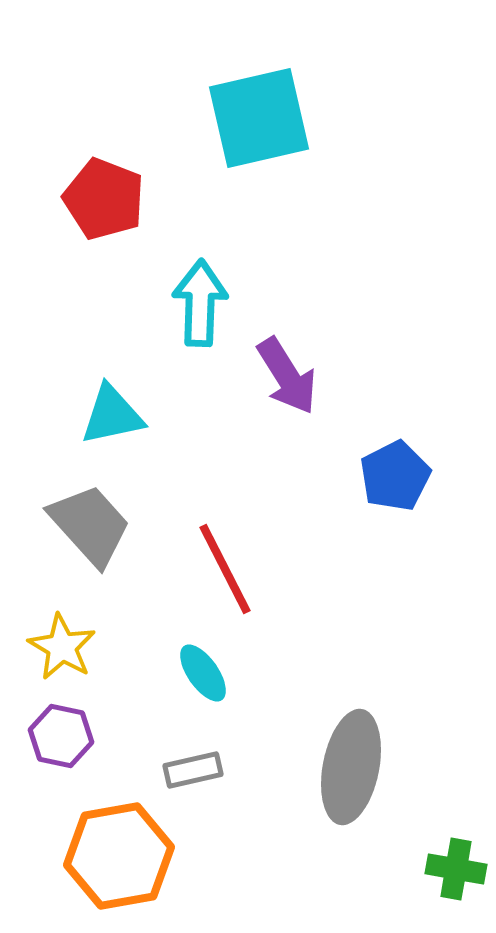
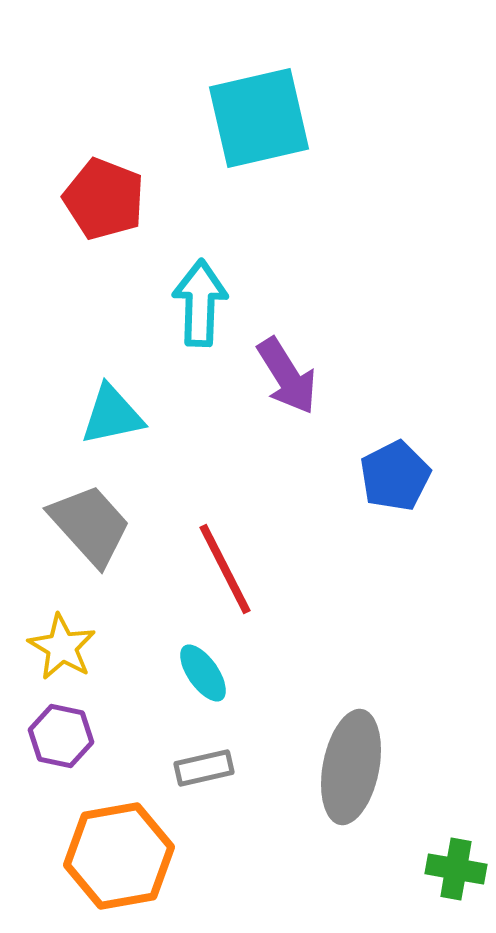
gray rectangle: moved 11 px right, 2 px up
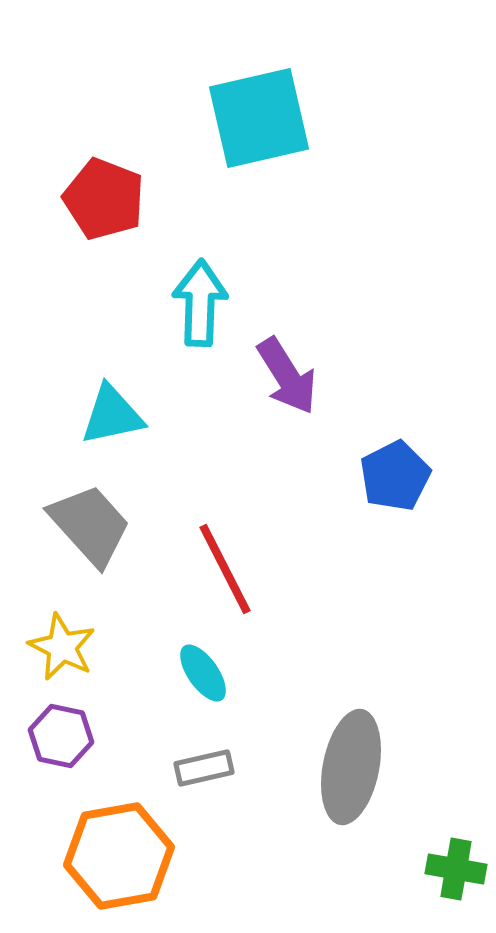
yellow star: rotated 4 degrees counterclockwise
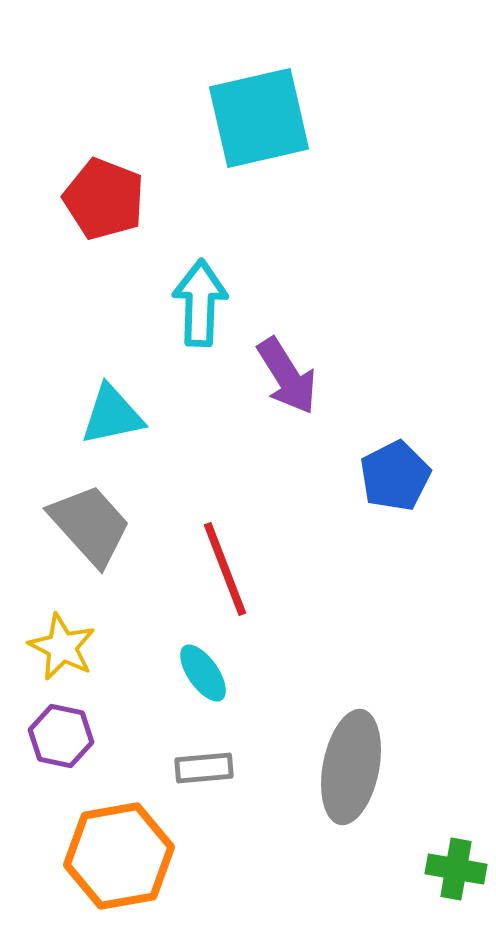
red line: rotated 6 degrees clockwise
gray rectangle: rotated 8 degrees clockwise
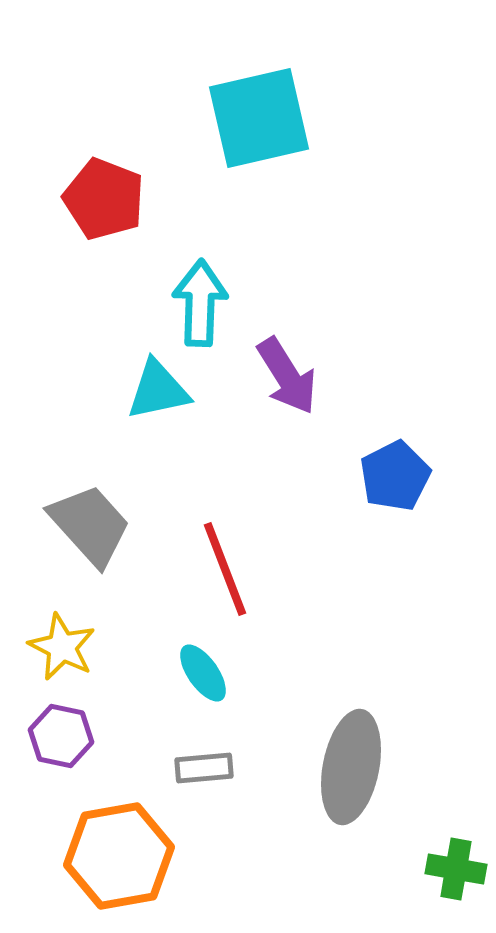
cyan triangle: moved 46 px right, 25 px up
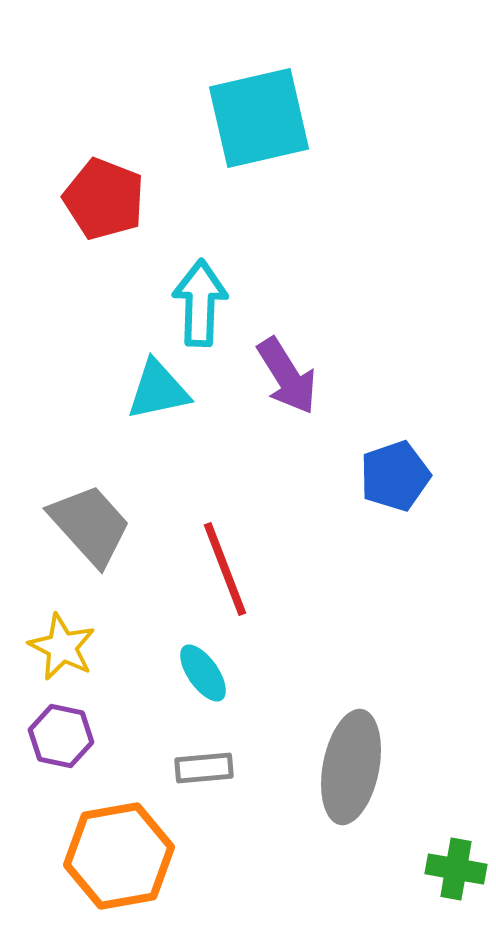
blue pentagon: rotated 8 degrees clockwise
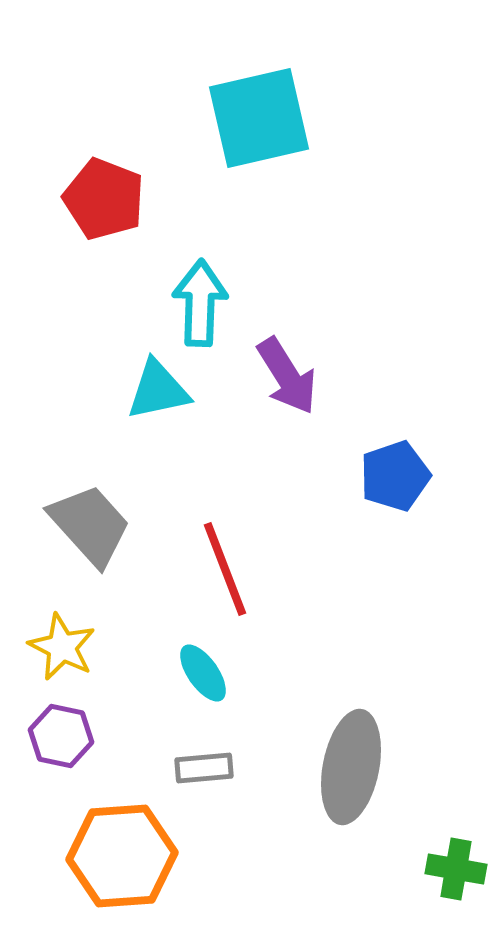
orange hexagon: moved 3 px right; rotated 6 degrees clockwise
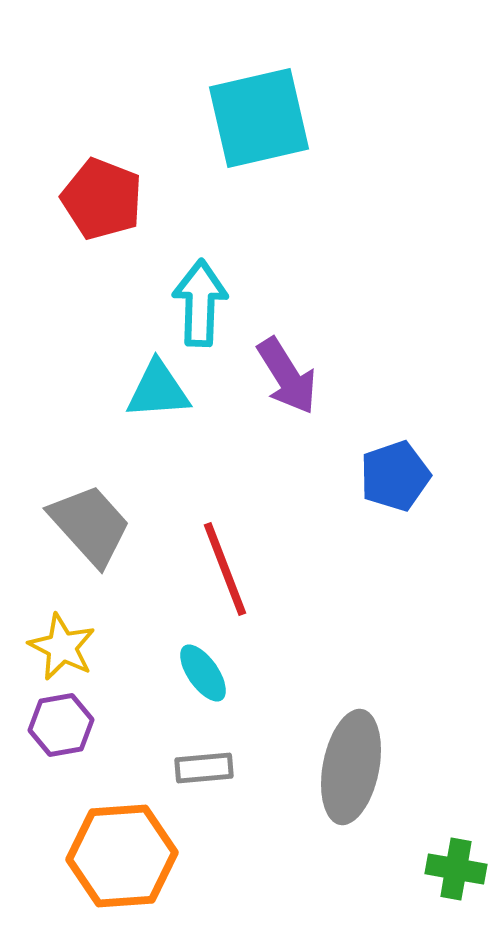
red pentagon: moved 2 px left
cyan triangle: rotated 8 degrees clockwise
purple hexagon: moved 11 px up; rotated 22 degrees counterclockwise
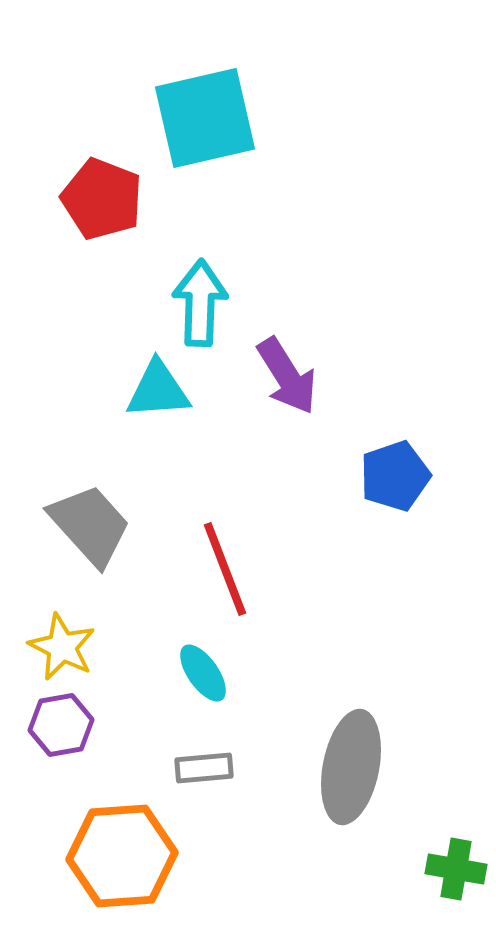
cyan square: moved 54 px left
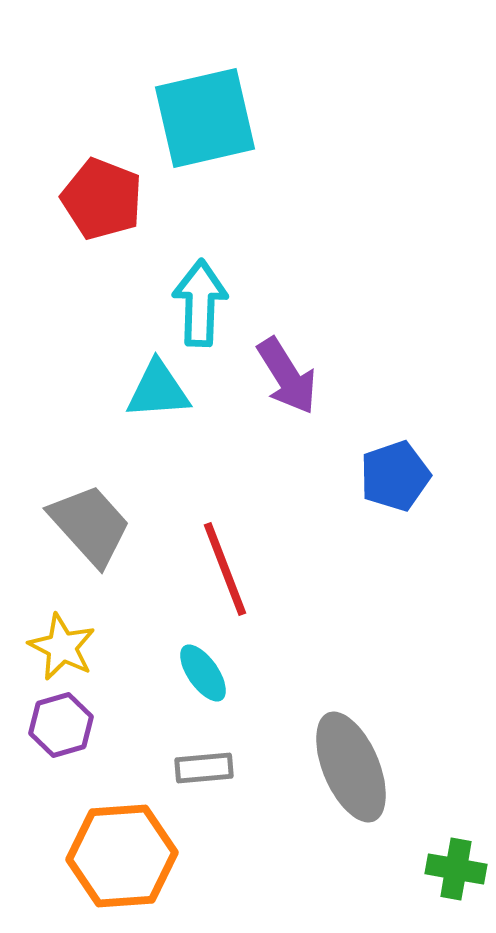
purple hexagon: rotated 6 degrees counterclockwise
gray ellipse: rotated 34 degrees counterclockwise
